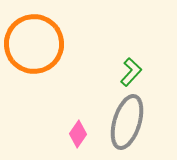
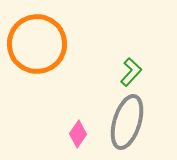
orange circle: moved 3 px right
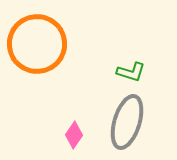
green L-shape: rotated 64 degrees clockwise
pink diamond: moved 4 px left, 1 px down
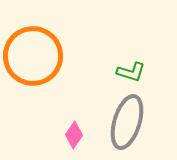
orange circle: moved 4 px left, 12 px down
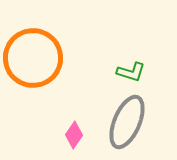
orange circle: moved 2 px down
gray ellipse: rotated 6 degrees clockwise
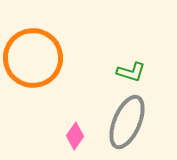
pink diamond: moved 1 px right, 1 px down
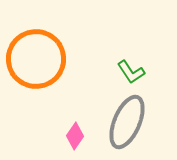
orange circle: moved 3 px right, 1 px down
green L-shape: rotated 40 degrees clockwise
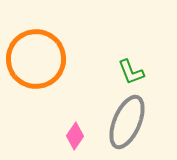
green L-shape: rotated 12 degrees clockwise
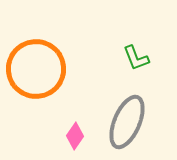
orange circle: moved 10 px down
green L-shape: moved 5 px right, 14 px up
